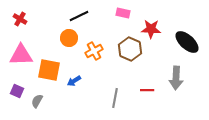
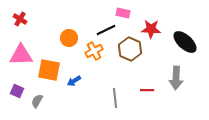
black line: moved 27 px right, 14 px down
black ellipse: moved 2 px left
gray line: rotated 18 degrees counterclockwise
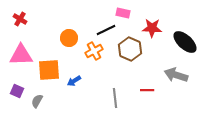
red star: moved 1 px right, 1 px up
orange square: rotated 15 degrees counterclockwise
gray arrow: moved 3 px up; rotated 105 degrees clockwise
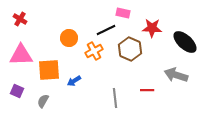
gray semicircle: moved 6 px right
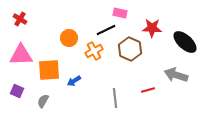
pink rectangle: moved 3 px left
red line: moved 1 px right; rotated 16 degrees counterclockwise
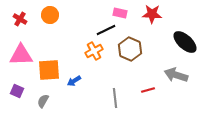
red star: moved 14 px up
orange circle: moved 19 px left, 23 px up
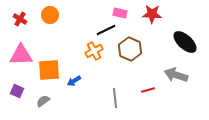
gray semicircle: rotated 24 degrees clockwise
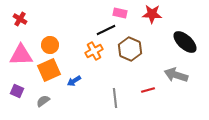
orange circle: moved 30 px down
orange square: rotated 20 degrees counterclockwise
